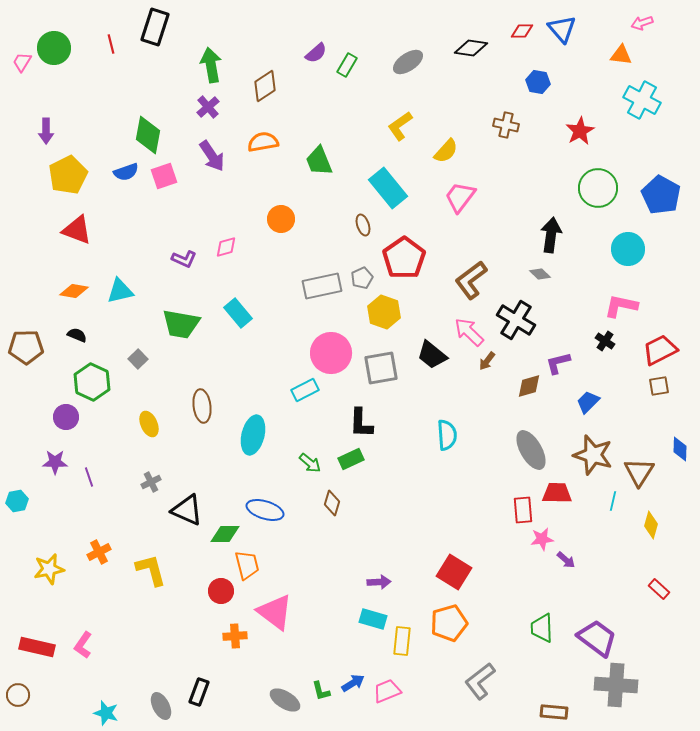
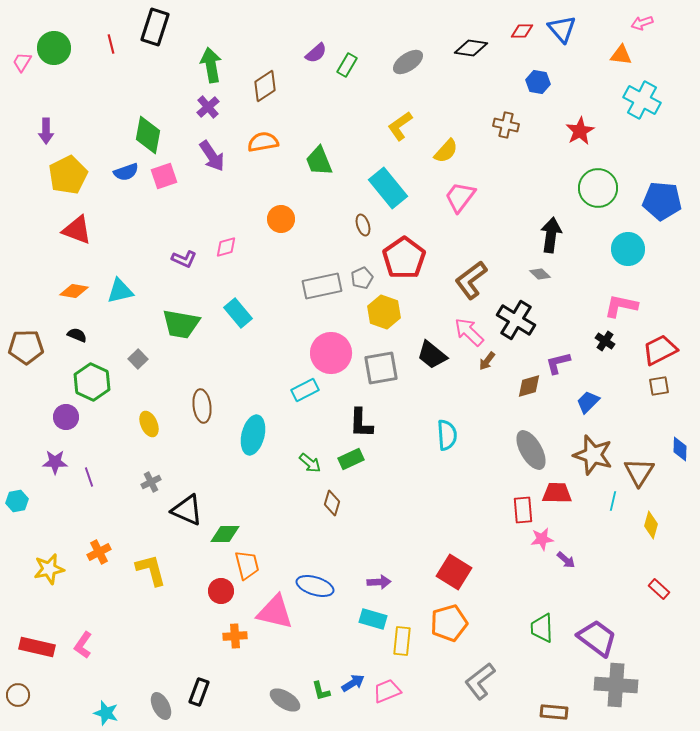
blue pentagon at (661, 195): moved 1 px right, 6 px down; rotated 24 degrees counterclockwise
blue ellipse at (265, 510): moved 50 px right, 76 px down
pink triangle at (275, 612): rotated 24 degrees counterclockwise
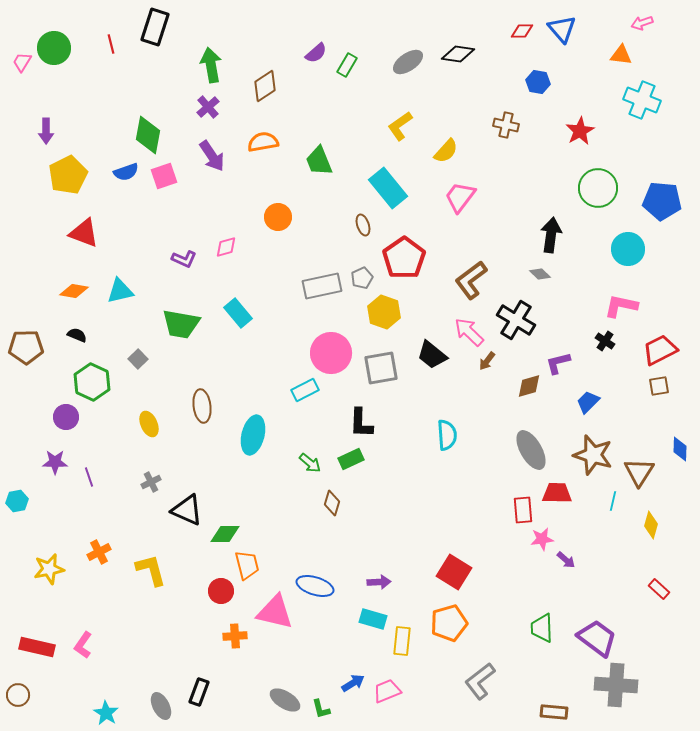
black diamond at (471, 48): moved 13 px left, 6 px down
cyan cross at (642, 100): rotated 6 degrees counterclockwise
orange circle at (281, 219): moved 3 px left, 2 px up
red triangle at (77, 230): moved 7 px right, 3 px down
green L-shape at (321, 691): moved 18 px down
cyan star at (106, 713): rotated 15 degrees clockwise
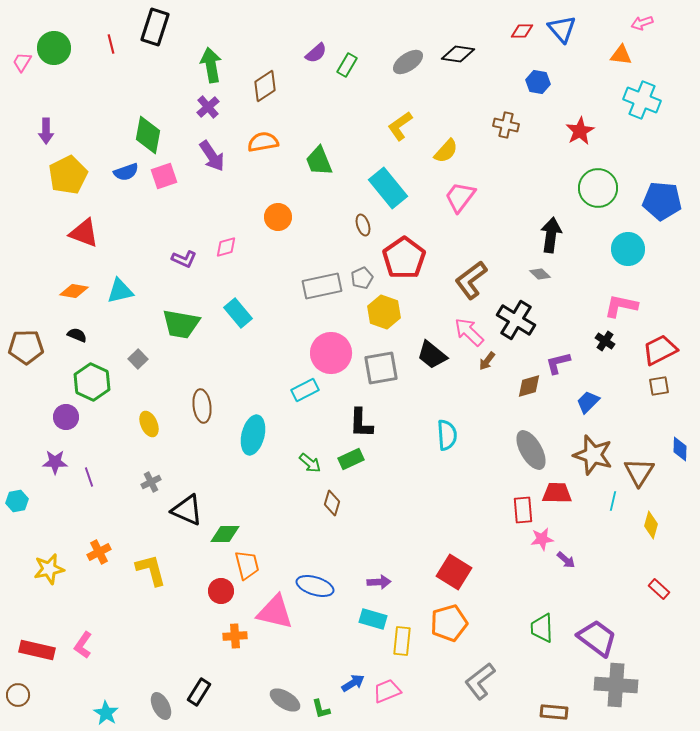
red rectangle at (37, 647): moved 3 px down
black rectangle at (199, 692): rotated 12 degrees clockwise
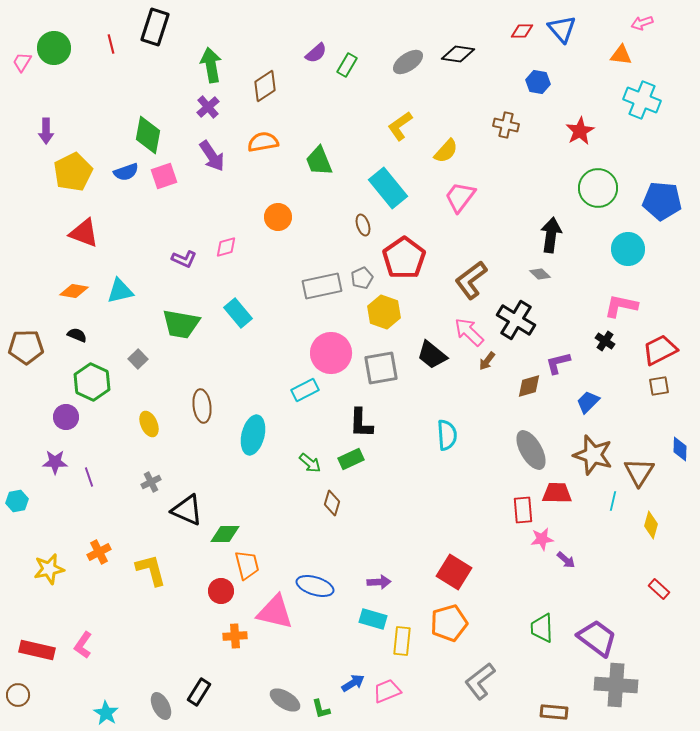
yellow pentagon at (68, 175): moved 5 px right, 3 px up
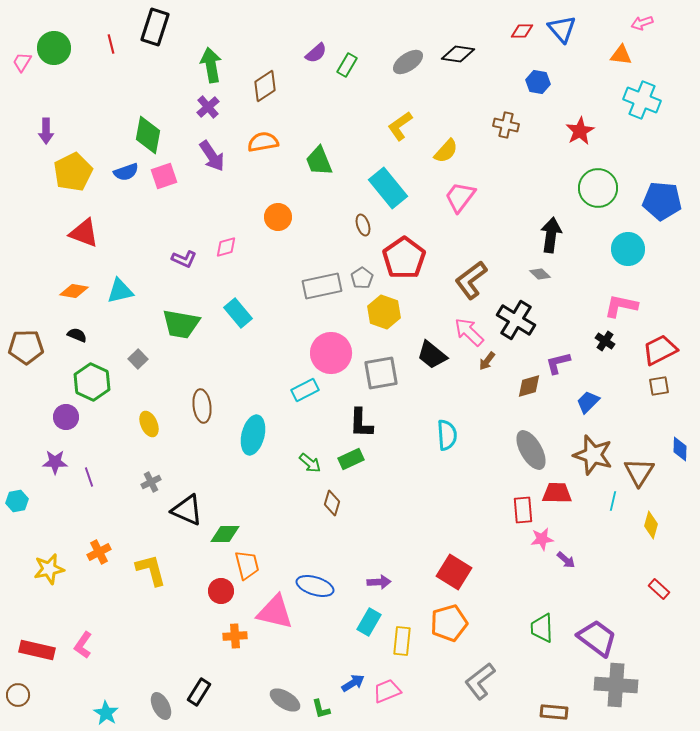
gray pentagon at (362, 278): rotated 10 degrees counterclockwise
gray square at (381, 368): moved 5 px down
cyan rectangle at (373, 619): moved 4 px left, 3 px down; rotated 76 degrees counterclockwise
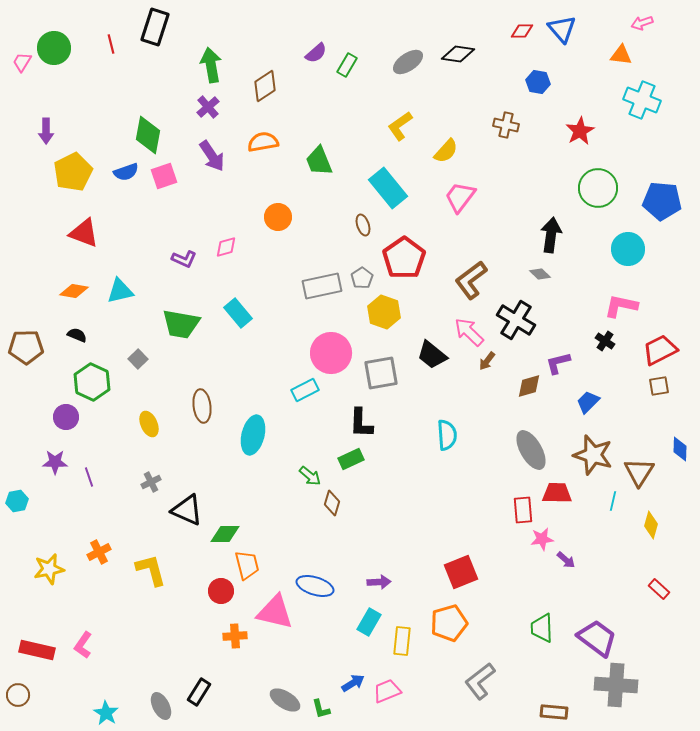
green arrow at (310, 463): moved 13 px down
red square at (454, 572): moved 7 px right; rotated 36 degrees clockwise
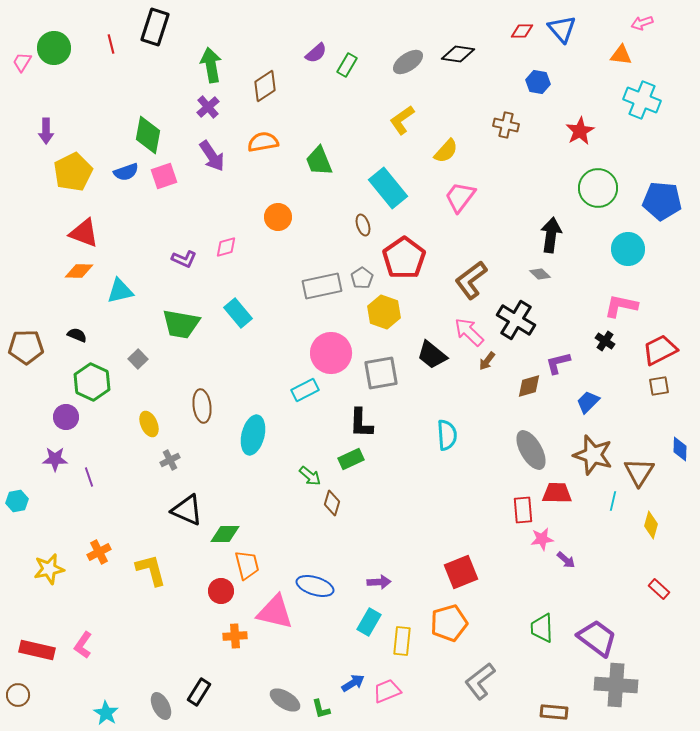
yellow L-shape at (400, 126): moved 2 px right, 6 px up
orange diamond at (74, 291): moved 5 px right, 20 px up; rotated 8 degrees counterclockwise
purple star at (55, 462): moved 3 px up
gray cross at (151, 482): moved 19 px right, 22 px up
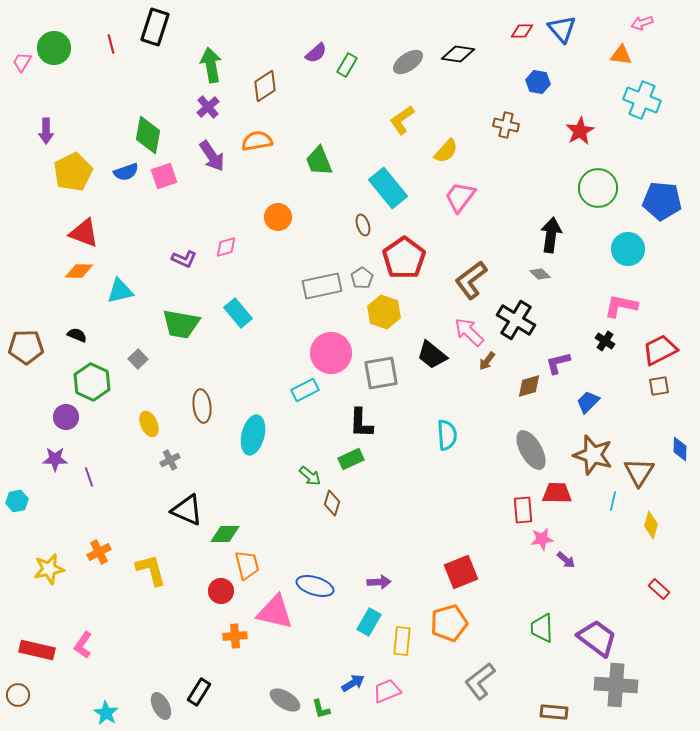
orange semicircle at (263, 142): moved 6 px left, 1 px up
